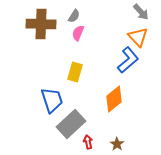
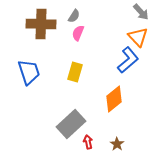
blue trapezoid: moved 23 px left, 28 px up
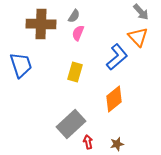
blue L-shape: moved 11 px left, 3 px up
blue trapezoid: moved 8 px left, 7 px up
brown star: rotated 24 degrees clockwise
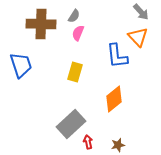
blue L-shape: moved 1 px up; rotated 124 degrees clockwise
brown star: moved 1 px right, 1 px down
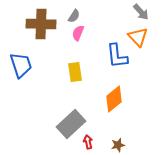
yellow rectangle: rotated 24 degrees counterclockwise
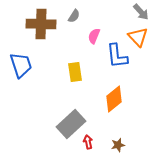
pink semicircle: moved 16 px right, 3 px down
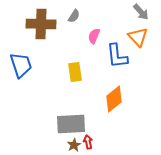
gray rectangle: rotated 40 degrees clockwise
brown star: moved 44 px left; rotated 16 degrees counterclockwise
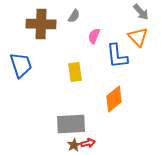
red arrow: moved 1 px down; rotated 88 degrees clockwise
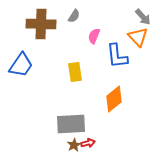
gray arrow: moved 2 px right, 5 px down
blue trapezoid: rotated 52 degrees clockwise
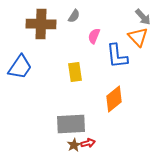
blue trapezoid: moved 1 px left, 2 px down
